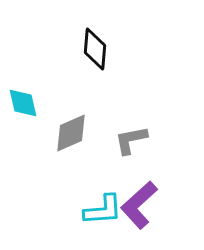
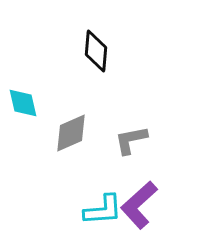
black diamond: moved 1 px right, 2 px down
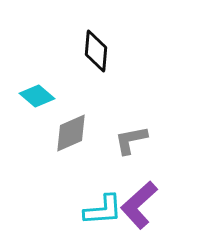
cyan diamond: moved 14 px right, 7 px up; rotated 36 degrees counterclockwise
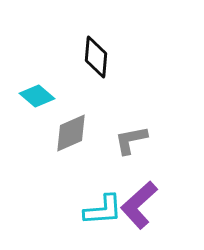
black diamond: moved 6 px down
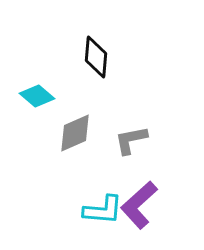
gray diamond: moved 4 px right
cyan L-shape: rotated 9 degrees clockwise
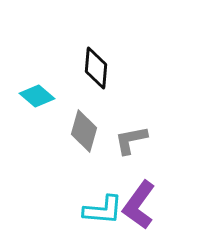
black diamond: moved 11 px down
gray diamond: moved 9 px right, 2 px up; rotated 51 degrees counterclockwise
purple L-shape: rotated 12 degrees counterclockwise
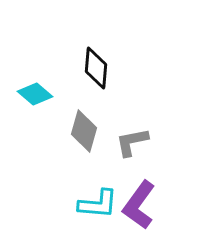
cyan diamond: moved 2 px left, 2 px up
gray L-shape: moved 1 px right, 2 px down
cyan L-shape: moved 5 px left, 6 px up
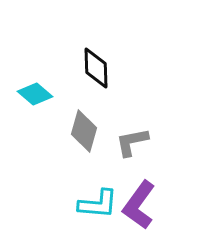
black diamond: rotated 6 degrees counterclockwise
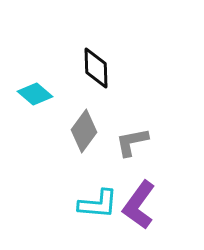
gray diamond: rotated 21 degrees clockwise
